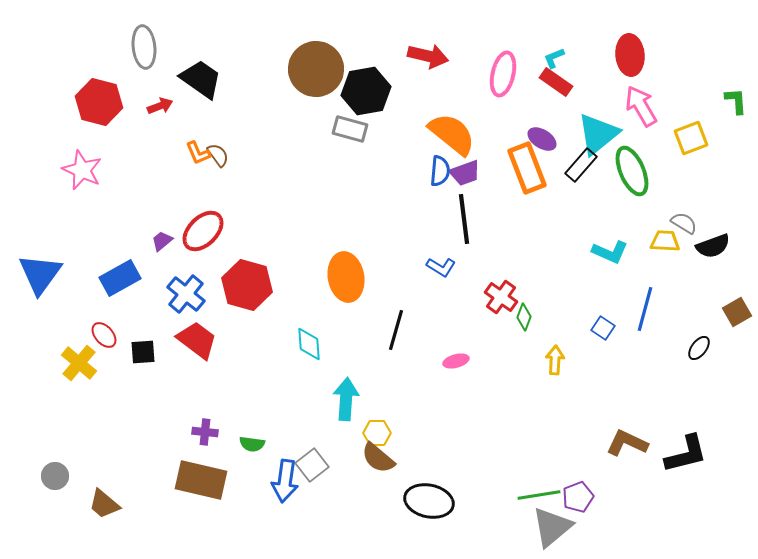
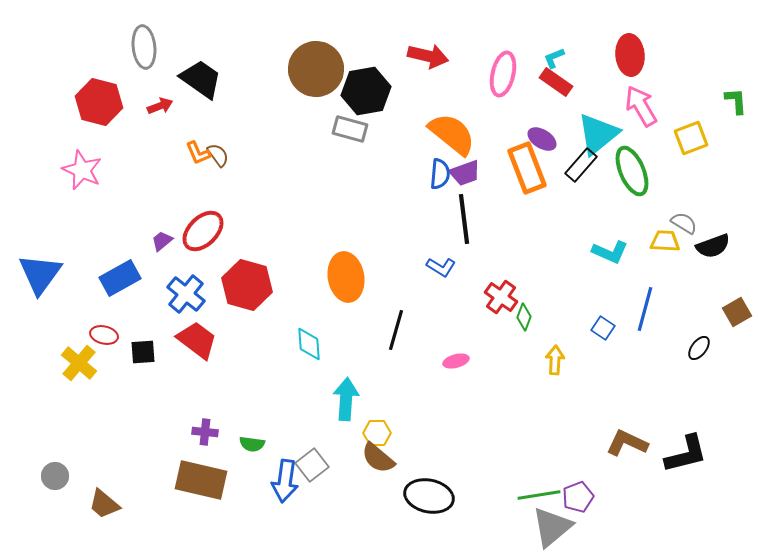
blue semicircle at (440, 171): moved 3 px down
red ellipse at (104, 335): rotated 36 degrees counterclockwise
black ellipse at (429, 501): moved 5 px up
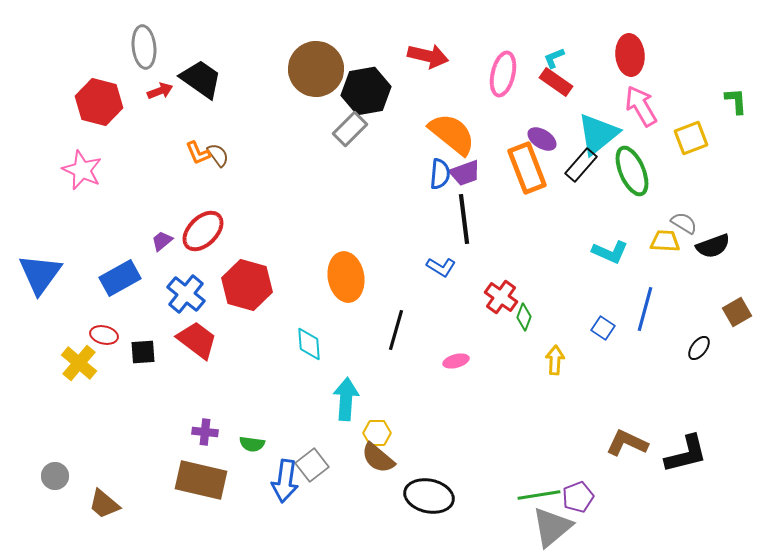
red arrow at (160, 106): moved 15 px up
gray rectangle at (350, 129): rotated 60 degrees counterclockwise
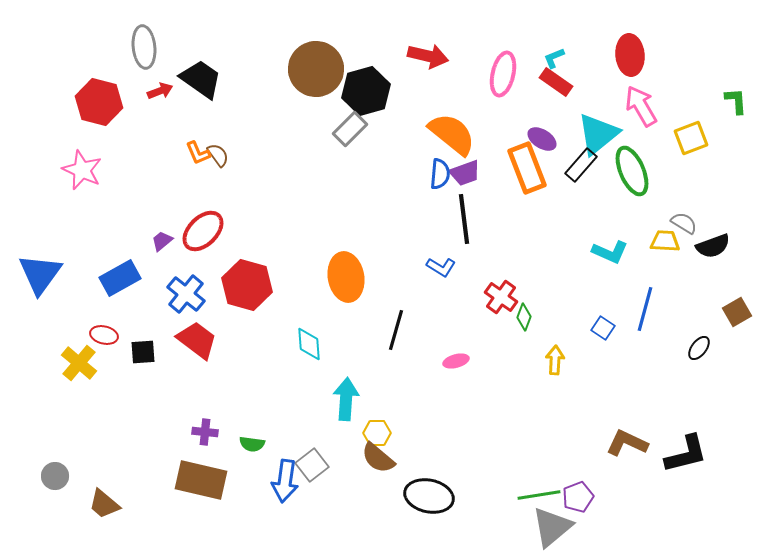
black hexagon at (366, 91): rotated 6 degrees counterclockwise
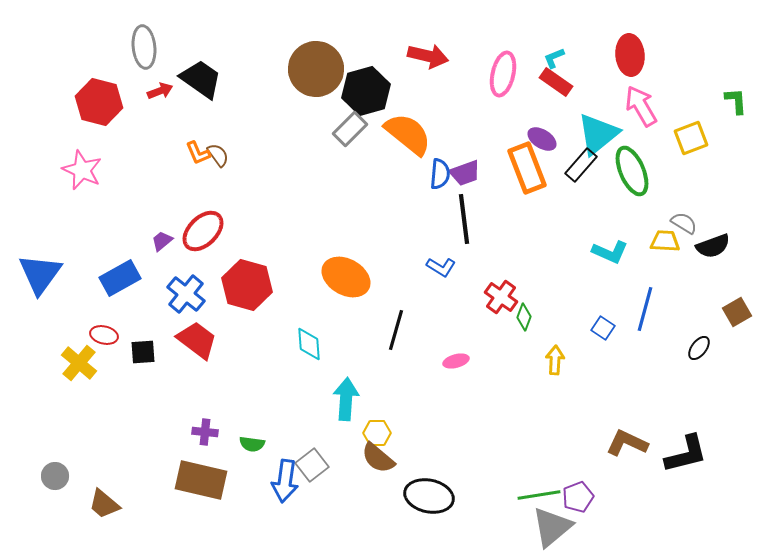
orange semicircle at (452, 134): moved 44 px left
orange ellipse at (346, 277): rotated 51 degrees counterclockwise
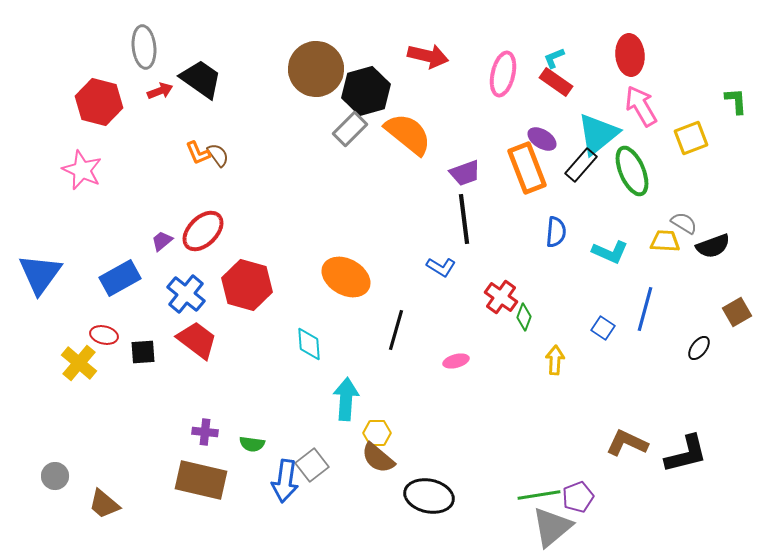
blue semicircle at (440, 174): moved 116 px right, 58 px down
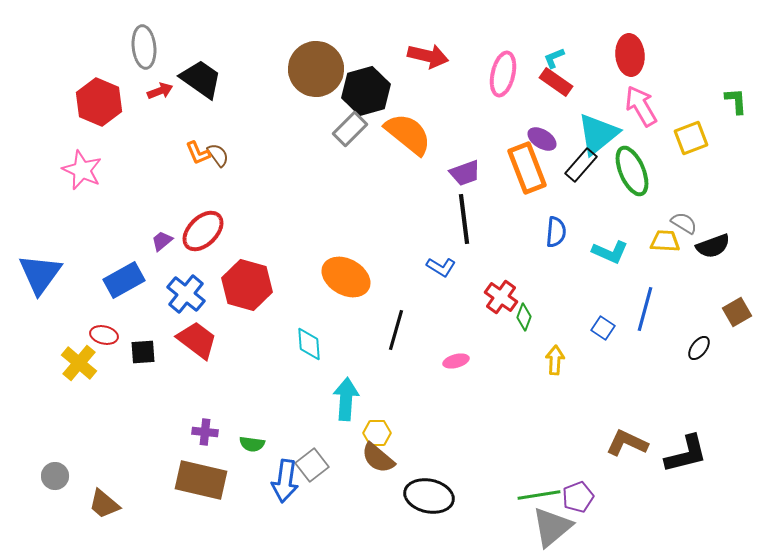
red hexagon at (99, 102): rotated 9 degrees clockwise
blue rectangle at (120, 278): moved 4 px right, 2 px down
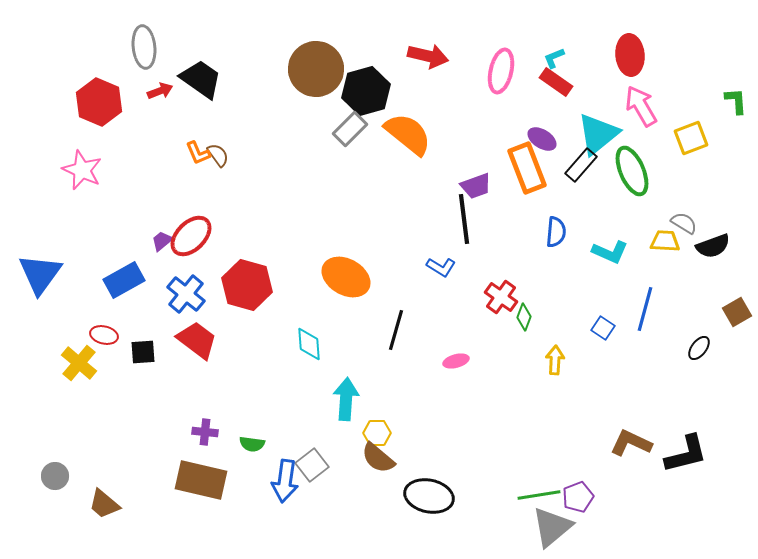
pink ellipse at (503, 74): moved 2 px left, 3 px up
purple trapezoid at (465, 173): moved 11 px right, 13 px down
red ellipse at (203, 231): moved 12 px left, 5 px down
brown L-shape at (627, 443): moved 4 px right
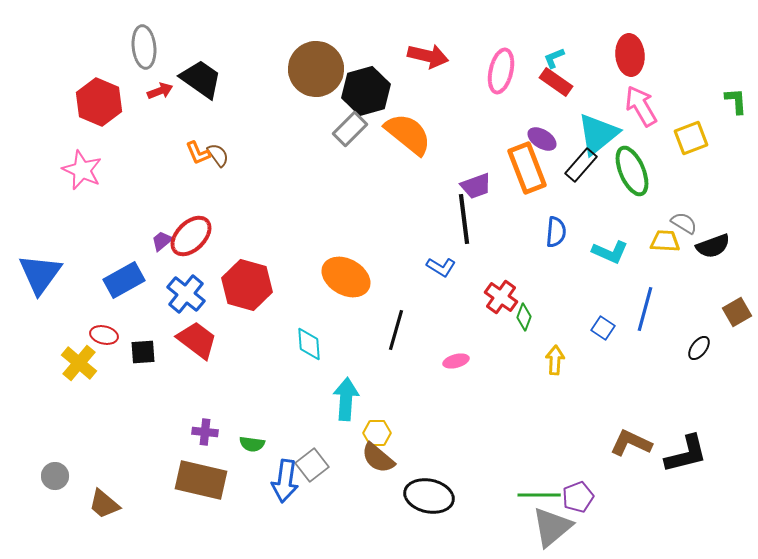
green line at (539, 495): rotated 9 degrees clockwise
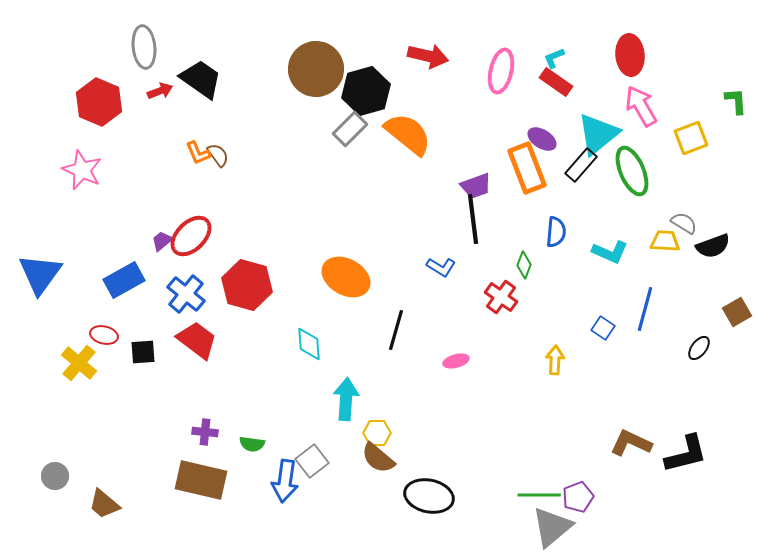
black line at (464, 219): moved 9 px right
green diamond at (524, 317): moved 52 px up
gray square at (312, 465): moved 4 px up
